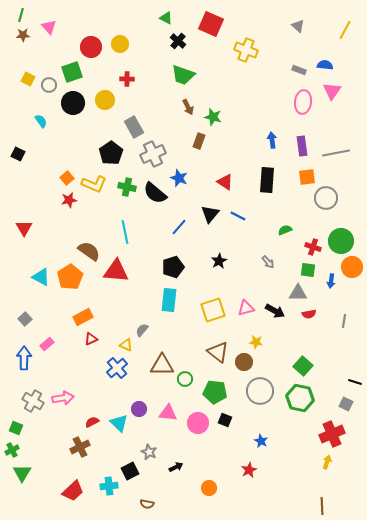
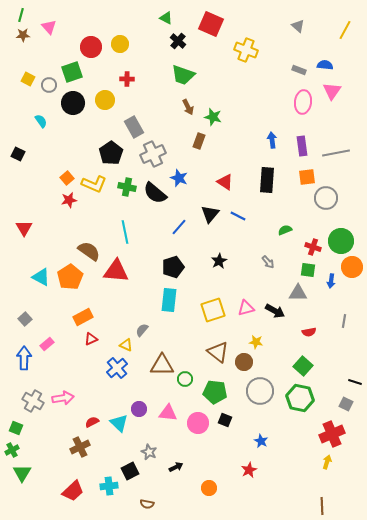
red semicircle at (309, 314): moved 18 px down
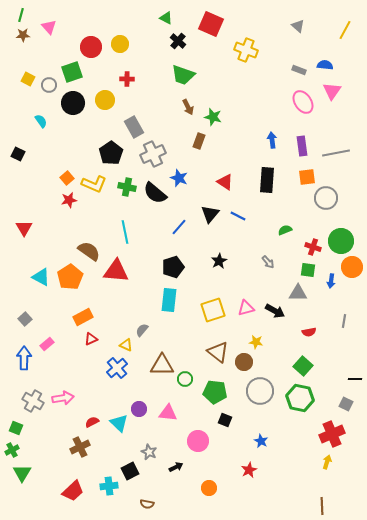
pink ellipse at (303, 102): rotated 40 degrees counterclockwise
black line at (355, 382): moved 3 px up; rotated 16 degrees counterclockwise
pink circle at (198, 423): moved 18 px down
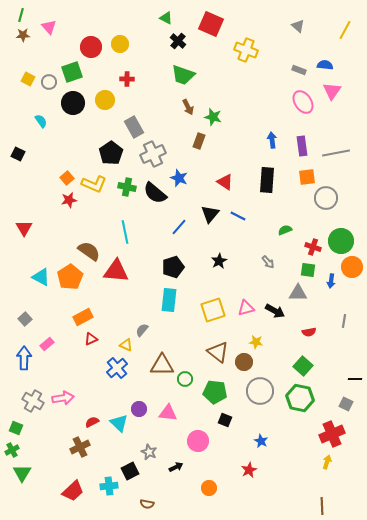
gray circle at (49, 85): moved 3 px up
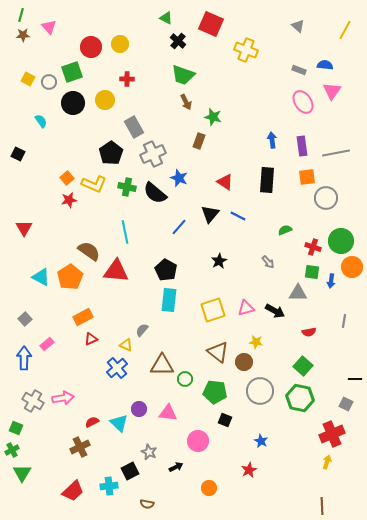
brown arrow at (188, 107): moved 2 px left, 5 px up
black pentagon at (173, 267): moved 7 px left, 3 px down; rotated 25 degrees counterclockwise
green square at (308, 270): moved 4 px right, 2 px down
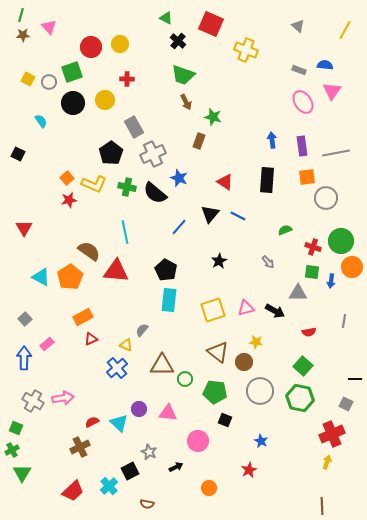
cyan cross at (109, 486): rotated 36 degrees counterclockwise
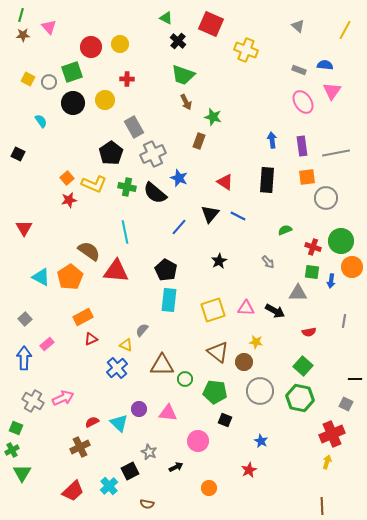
pink triangle at (246, 308): rotated 18 degrees clockwise
pink arrow at (63, 398): rotated 15 degrees counterclockwise
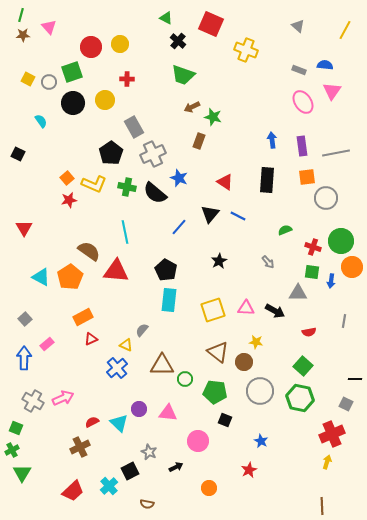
brown arrow at (186, 102): moved 6 px right, 5 px down; rotated 91 degrees clockwise
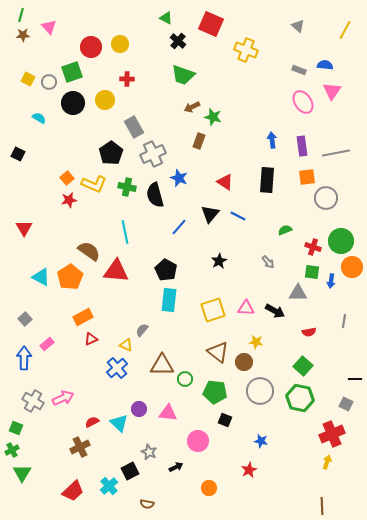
cyan semicircle at (41, 121): moved 2 px left, 3 px up; rotated 24 degrees counterclockwise
black semicircle at (155, 193): moved 2 px down; rotated 35 degrees clockwise
blue star at (261, 441): rotated 16 degrees counterclockwise
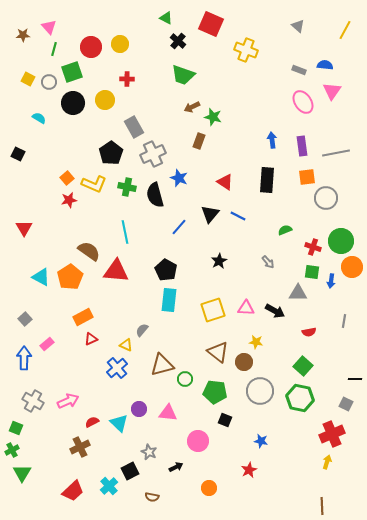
green line at (21, 15): moved 33 px right, 34 px down
brown triangle at (162, 365): rotated 15 degrees counterclockwise
pink arrow at (63, 398): moved 5 px right, 3 px down
brown semicircle at (147, 504): moved 5 px right, 7 px up
